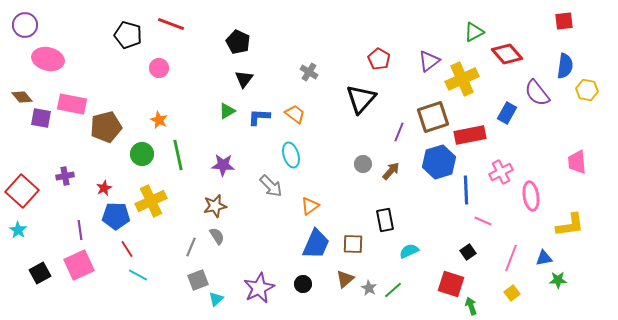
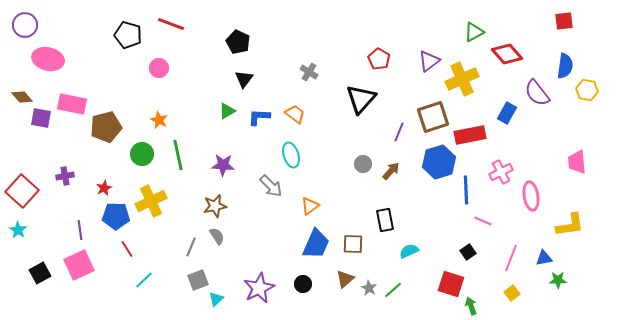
cyan line at (138, 275): moved 6 px right, 5 px down; rotated 72 degrees counterclockwise
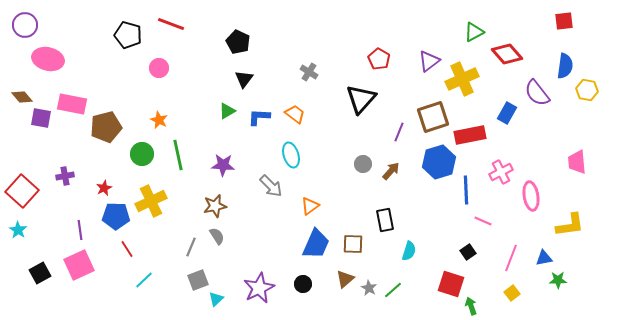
cyan semicircle at (409, 251): rotated 132 degrees clockwise
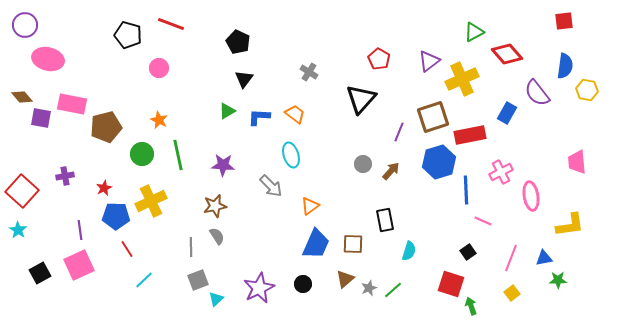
gray line at (191, 247): rotated 24 degrees counterclockwise
gray star at (369, 288): rotated 21 degrees clockwise
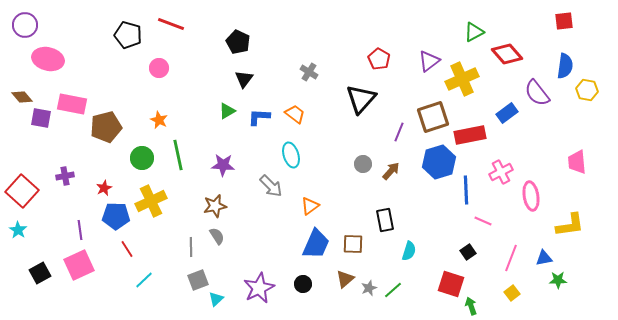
blue rectangle at (507, 113): rotated 25 degrees clockwise
green circle at (142, 154): moved 4 px down
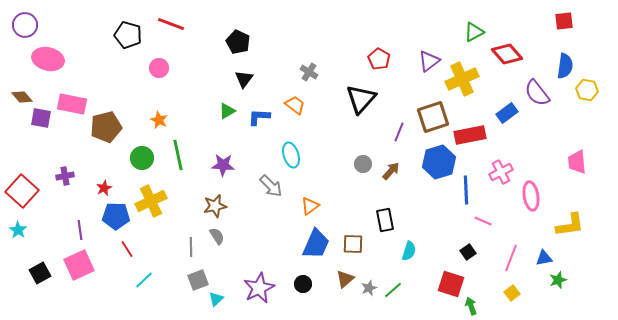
orange trapezoid at (295, 114): moved 9 px up
green star at (558, 280): rotated 18 degrees counterclockwise
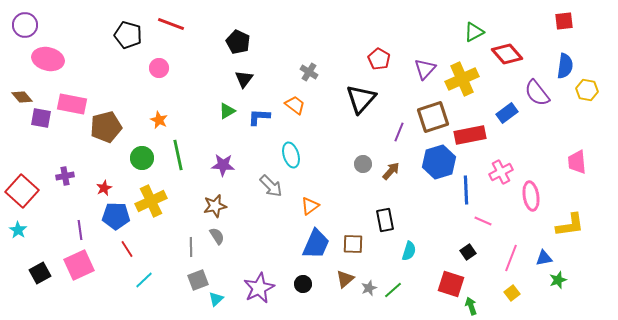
purple triangle at (429, 61): moved 4 px left, 8 px down; rotated 10 degrees counterclockwise
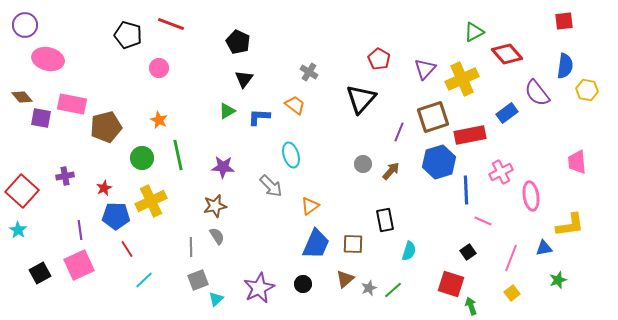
purple star at (223, 165): moved 2 px down
blue triangle at (544, 258): moved 10 px up
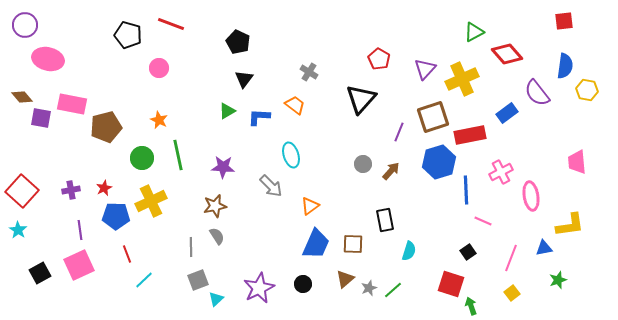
purple cross at (65, 176): moved 6 px right, 14 px down
red line at (127, 249): moved 5 px down; rotated 12 degrees clockwise
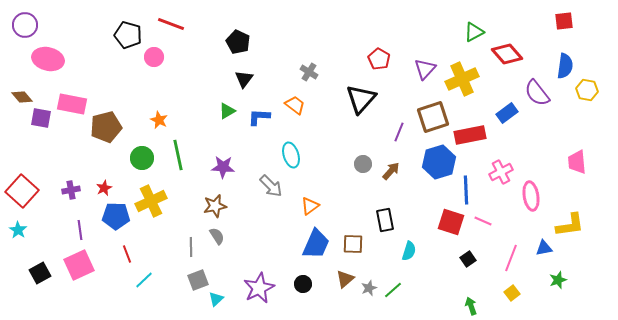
pink circle at (159, 68): moved 5 px left, 11 px up
black square at (468, 252): moved 7 px down
red square at (451, 284): moved 62 px up
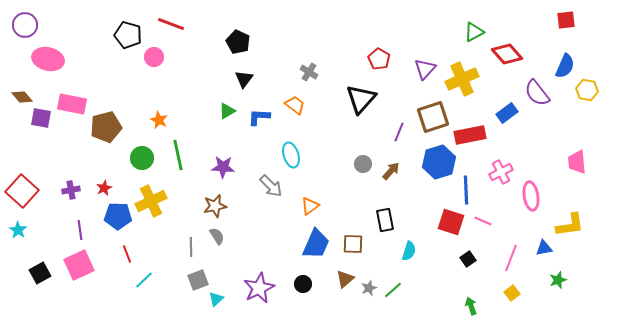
red square at (564, 21): moved 2 px right, 1 px up
blue semicircle at (565, 66): rotated 15 degrees clockwise
blue pentagon at (116, 216): moved 2 px right
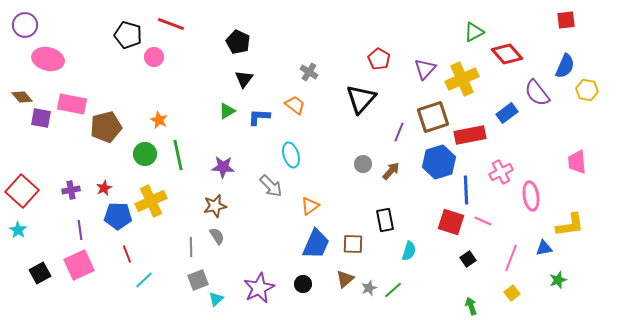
green circle at (142, 158): moved 3 px right, 4 px up
